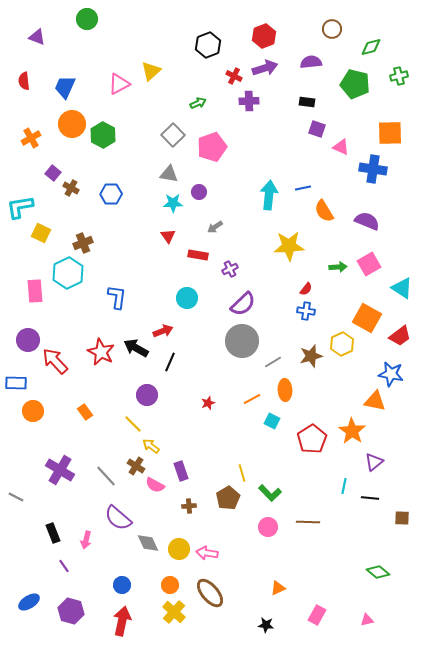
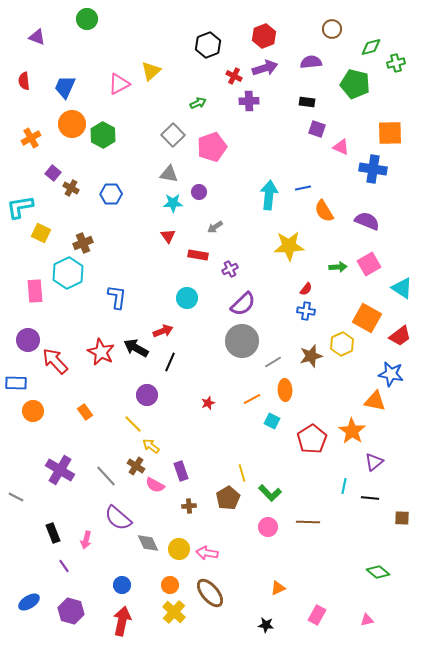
green cross at (399, 76): moved 3 px left, 13 px up
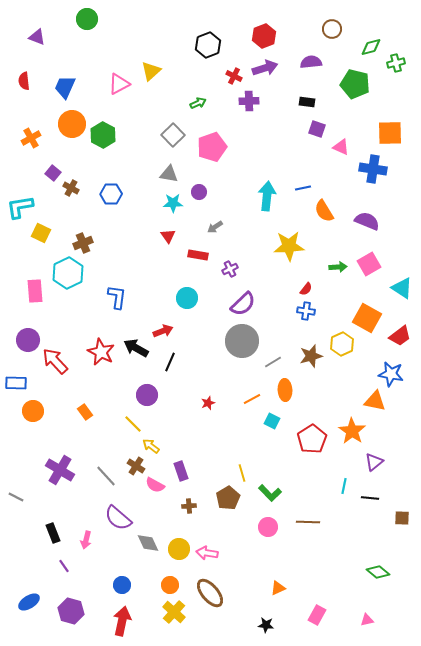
cyan arrow at (269, 195): moved 2 px left, 1 px down
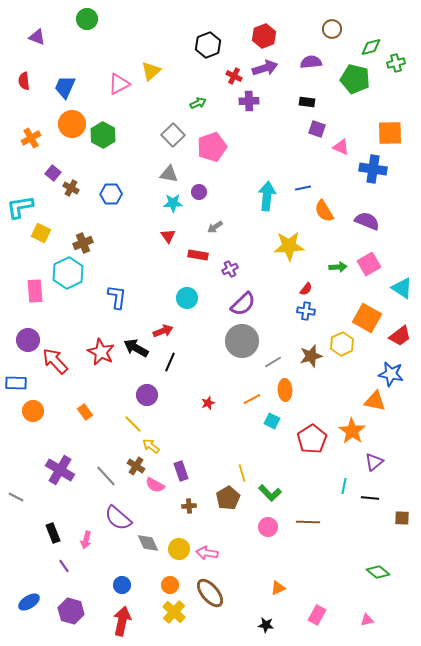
green pentagon at (355, 84): moved 5 px up
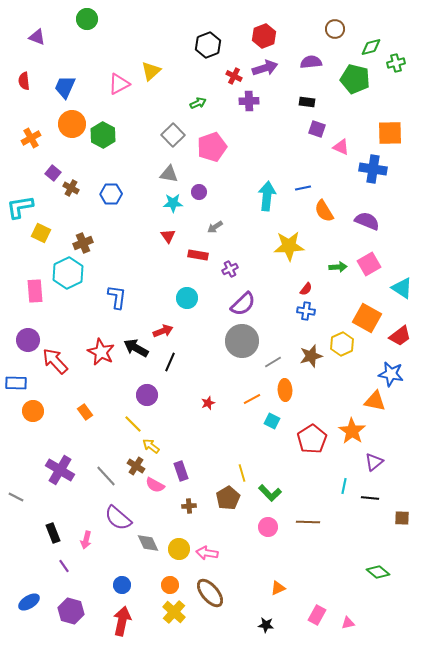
brown circle at (332, 29): moved 3 px right
pink triangle at (367, 620): moved 19 px left, 3 px down
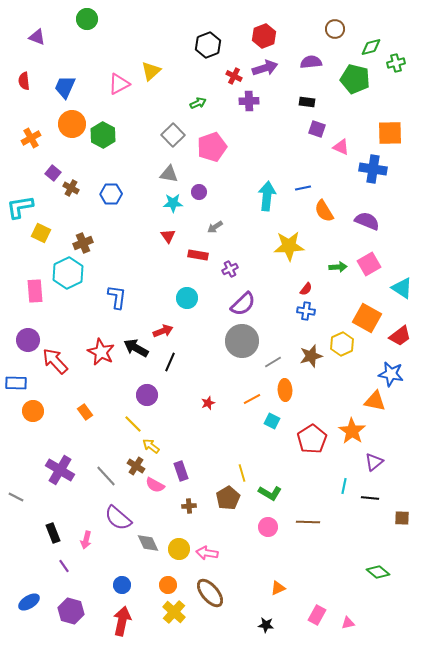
green L-shape at (270, 493): rotated 15 degrees counterclockwise
orange circle at (170, 585): moved 2 px left
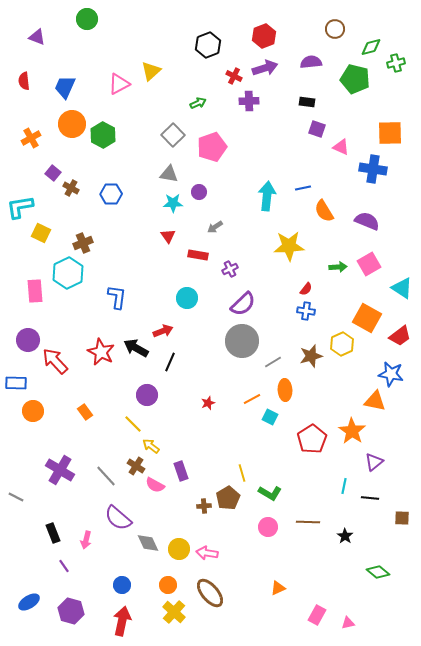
cyan square at (272, 421): moved 2 px left, 4 px up
brown cross at (189, 506): moved 15 px right
black star at (266, 625): moved 79 px right, 89 px up; rotated 28 degrees clockwise
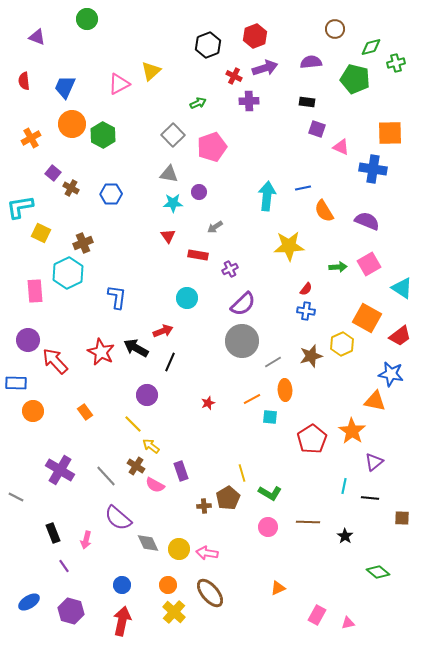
red hexagon at (264, 36): moved 9 px left
cyan square at (270, 417): rotated 21 degrees counterclockwise
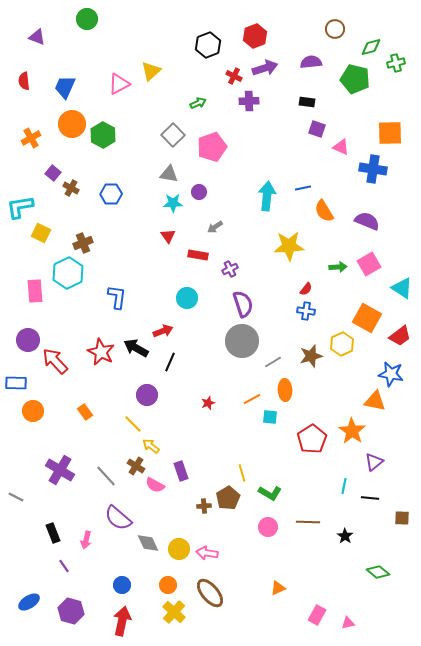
purple semicircle at (243, 304): rotated 64 degrees counterclockwise
